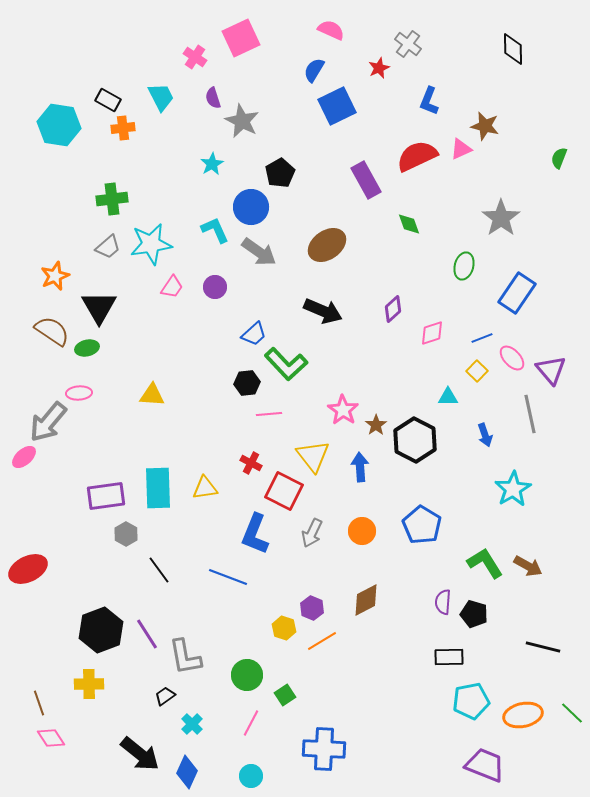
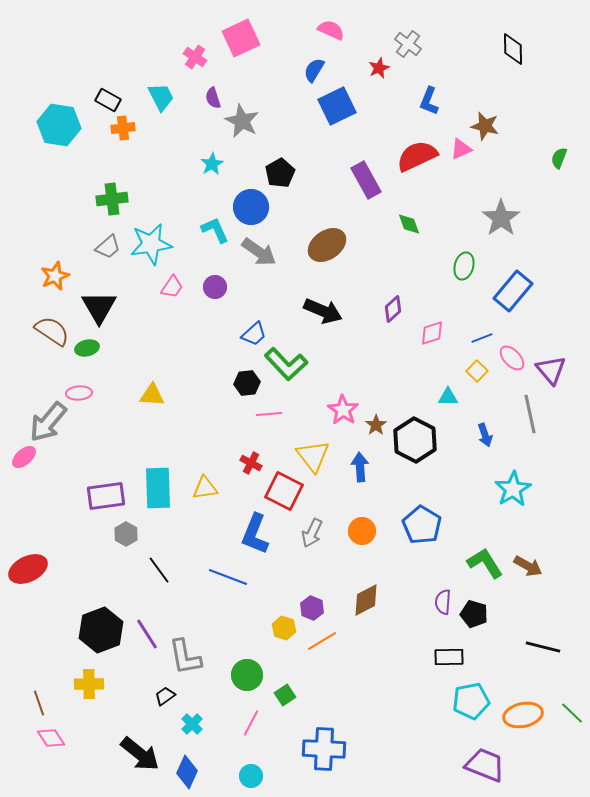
blue rectangle at (517, 293): moved 4 px left, 2 px up; rotated 6 degrees clockwise
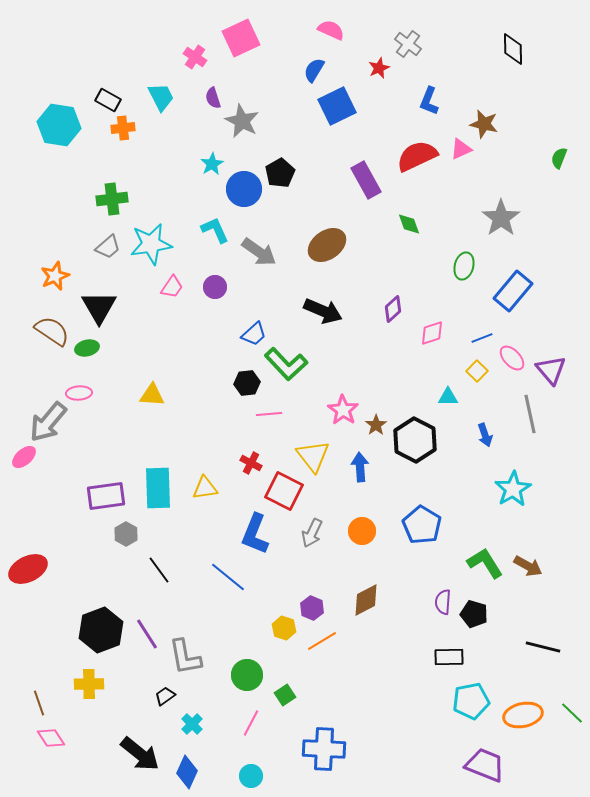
brown star at (485, 126): moved 1 px left, 2 px up
blue circle at (251, 207): moved 7 px left, 18 px up
blue line at (228, 577): rotated 18 degrees clockwise
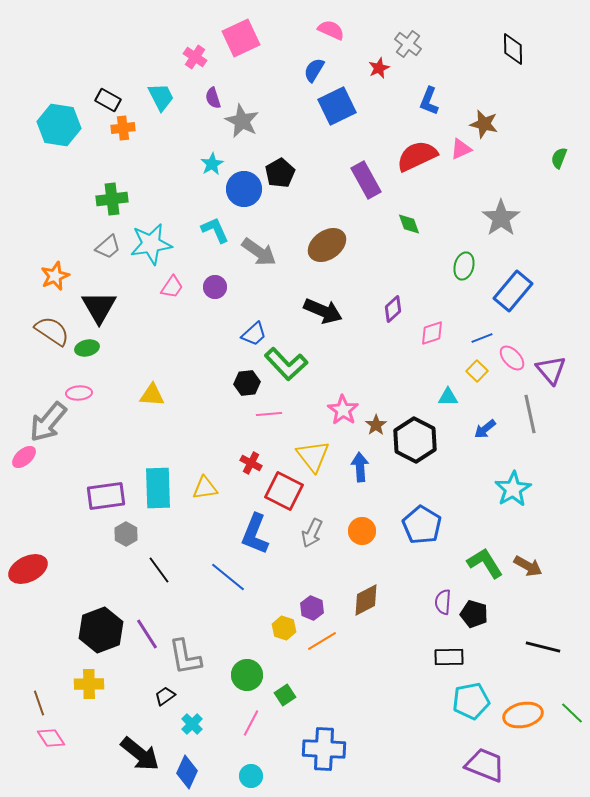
blue arrow at (485, 435): moved 6 px up; rotated 70 degrees clockwise
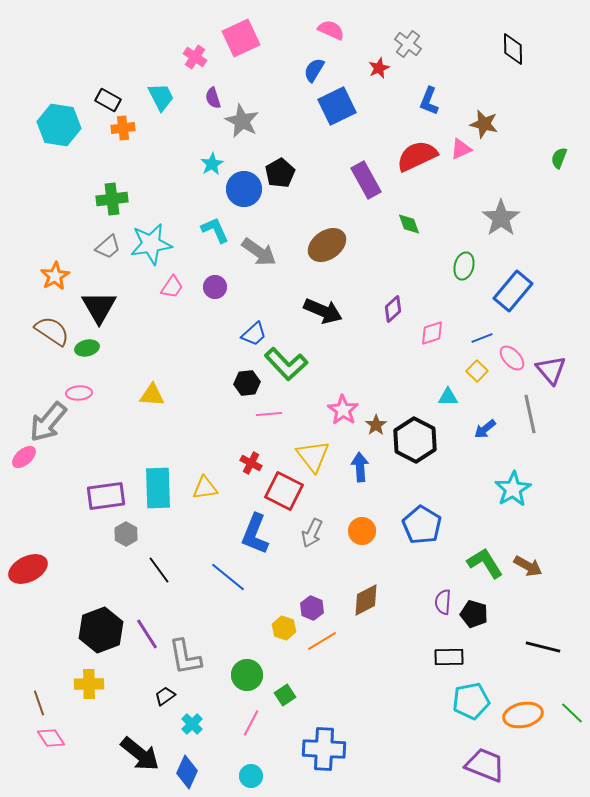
orange star at (55, 276): rotated 8 degrees counterclockwise
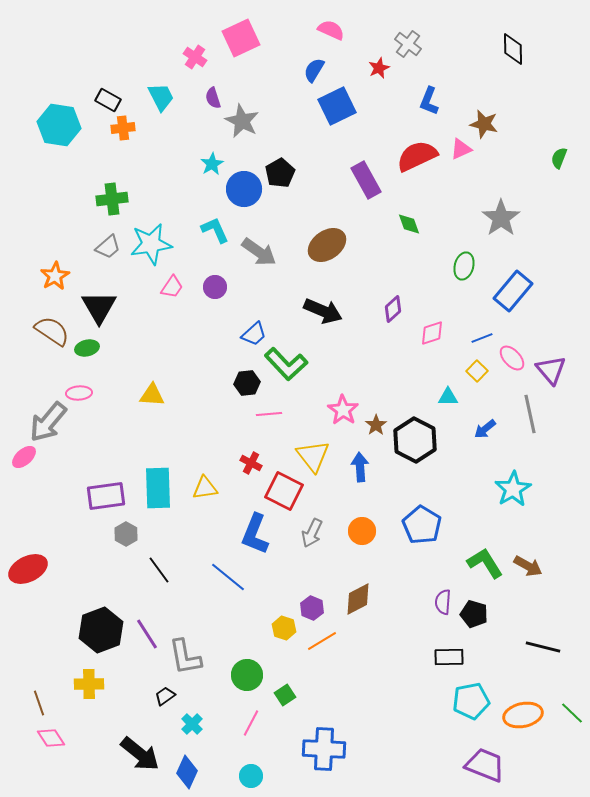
brown diamond at (366, 600): moved 8 px left, 1 px up
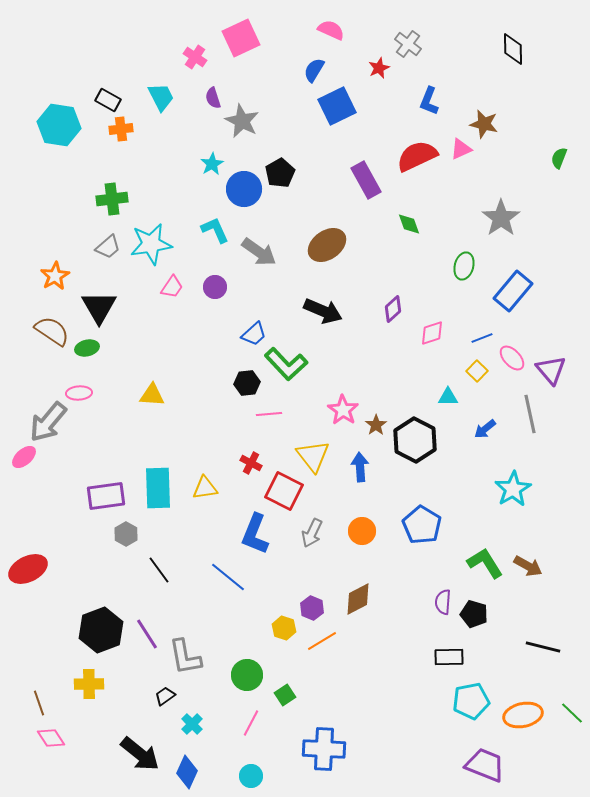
orange cross at (123, 128): moved 2 px left, 1 px down
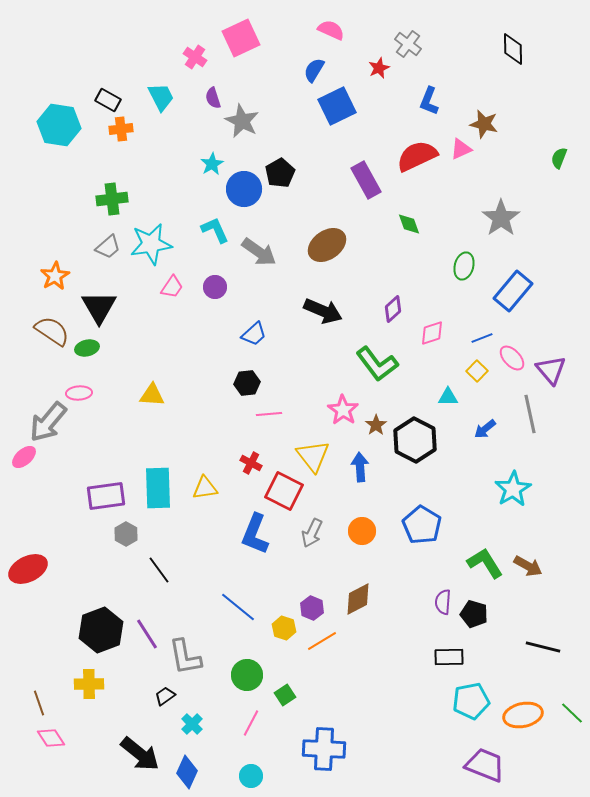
green L-shape at (286, 364): moved 91 px right; rotated 6 degrees clockwise
blue line at (228, 577): moved 10 px right, 30 px down
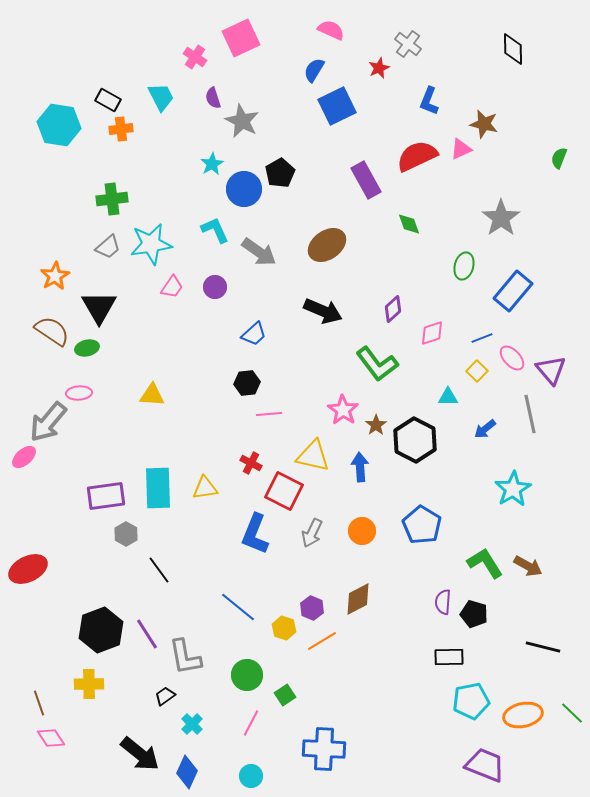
yellow triangle at (313, 456): rotated 39 degrees counterclockwise
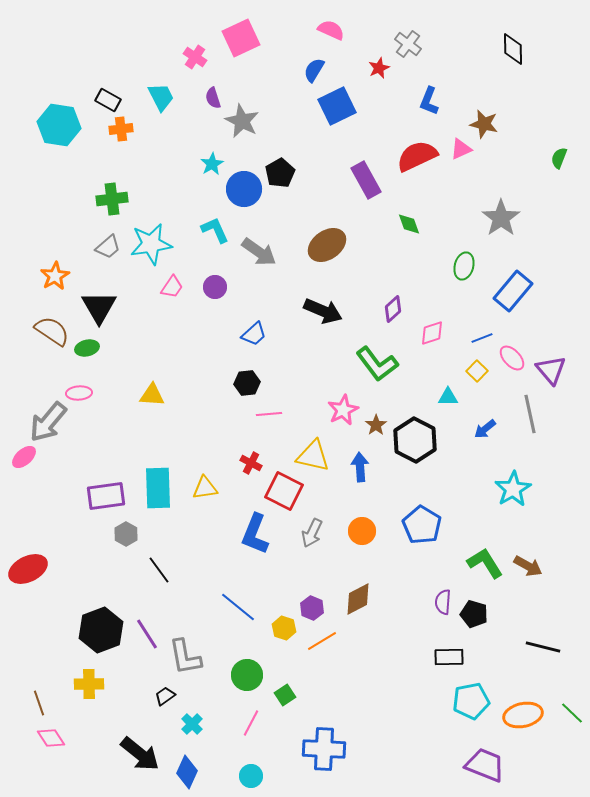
pink star at (343, 410): rotated 12 degrees clockwise
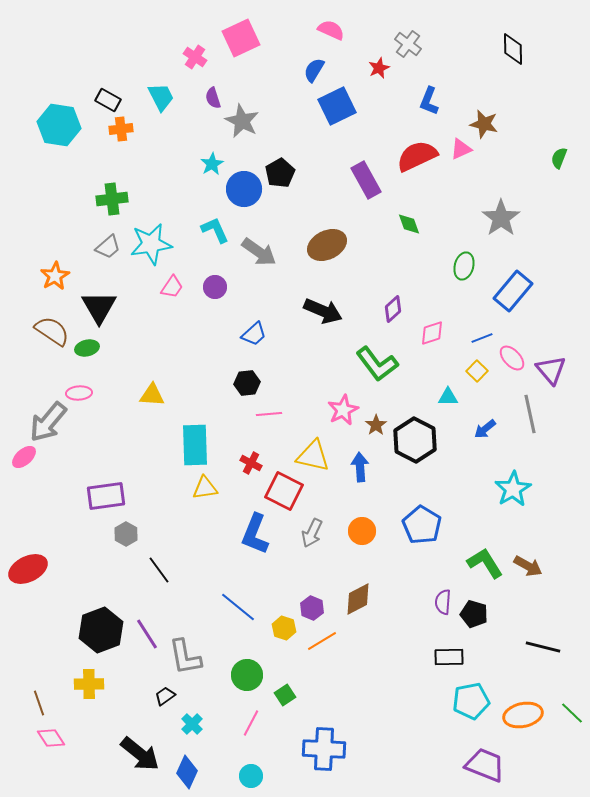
brown ellipse at (327, 245): rotated 9 degrees clockwise
cyan rectangle at (158, 488): moved 37 px right, 43 px up
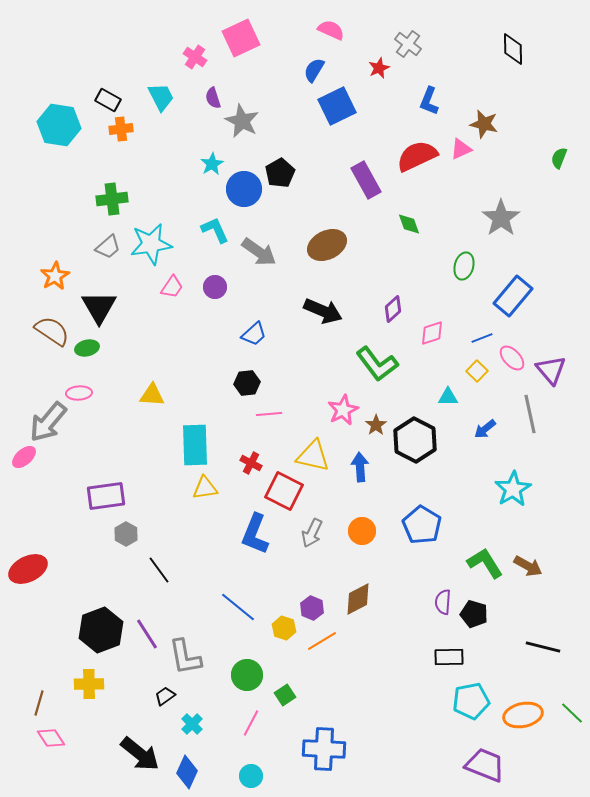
blue rectangle at (513, 291): moved 5 px down
brown line at (39, 703): rotated 35 degrees clockwise
